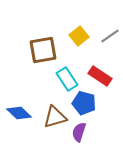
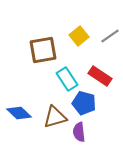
purple semicircle: rotated 24 degrees counterclockwise
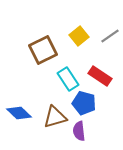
brown square: rotated 16 degrees counterclockwise
cyan rectangle: moved 1 px right
purple semicircle: moved 1 px up
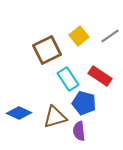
brown square: moved 4 px right
blue diamond: rotated 20 degrees counterclockwise
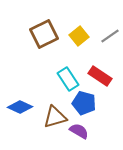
brown square: moved 3 px left, 16 px up
blue diamond: moved 1 px right, 6 px up
purple semicircle: rotated 126 degrees clockwise
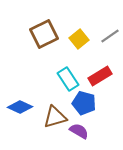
yellow square: moved 3 px down
red rectangle: rotated 65 degrees counterclockwise
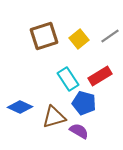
brown square: moved 2 px down; rotated 8 degrees clockwise
brown triangle: moved 1 px left
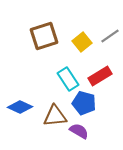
yellow square: moved 3 px right, 3 px down
brown triangle: moved 1 px right, 1 px up; rotated 10 degrees clockwise
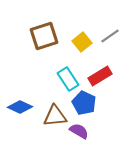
blue pentagon: rotated 10 degrees clockwise
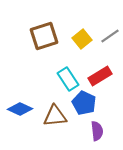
yellow square: moved 3 px up
blue diamond: moved 2 px down
purple semicircle: moved 18 px right; rotated 54 degrees clockwise
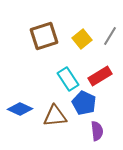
gray line: rotated 24 degrees counterclockwise
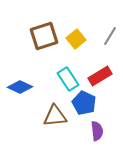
yellow square: moved 6 px left
blue diamond: moved 22 px up
